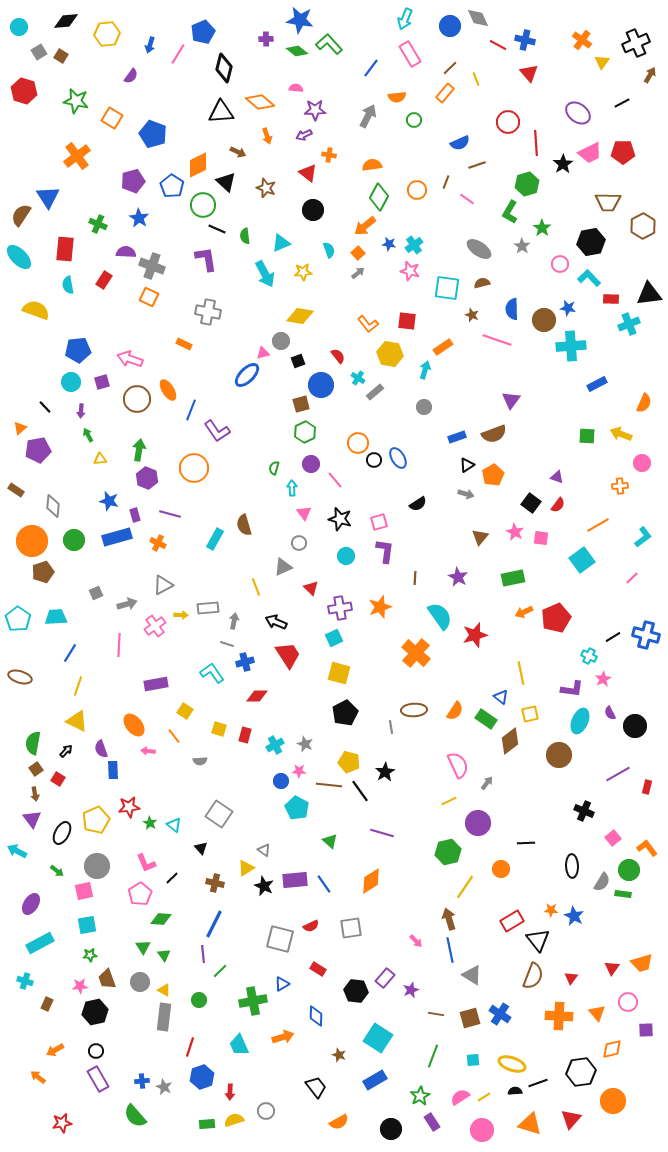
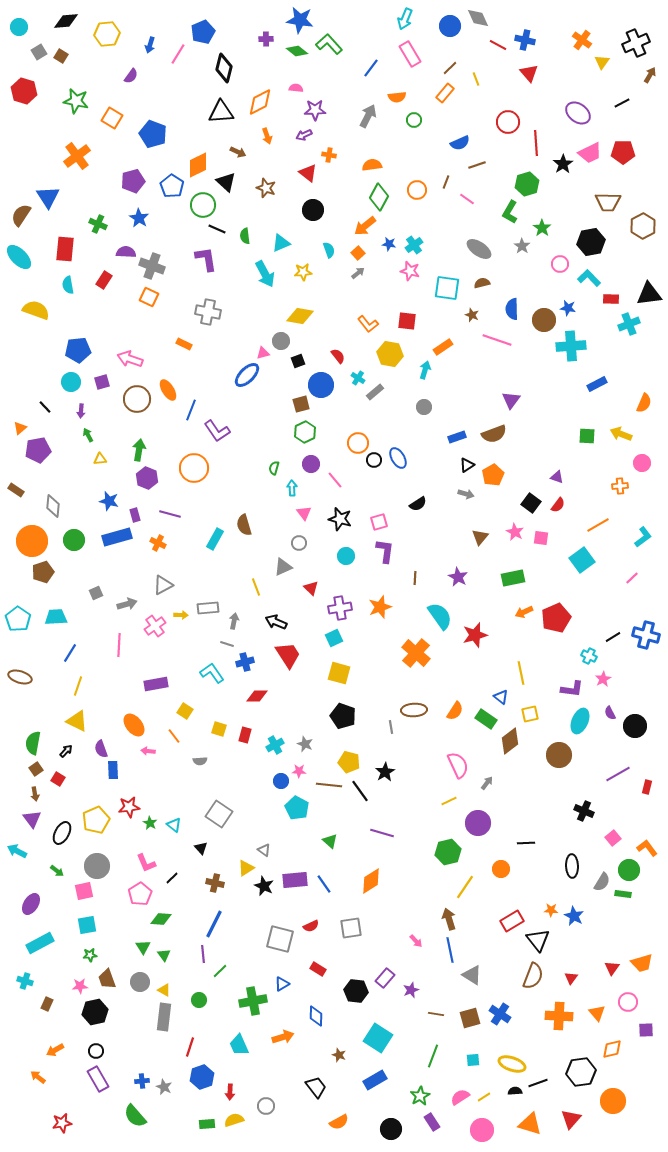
orange diamond at (260, 102): rotated 68 degrees counterclockwise
black pentagon at (345, 713): moved 2 px left, 3 px down; rotated 25 degrees counterclockwise
gray circle at (266, 1111): moved 5 px up
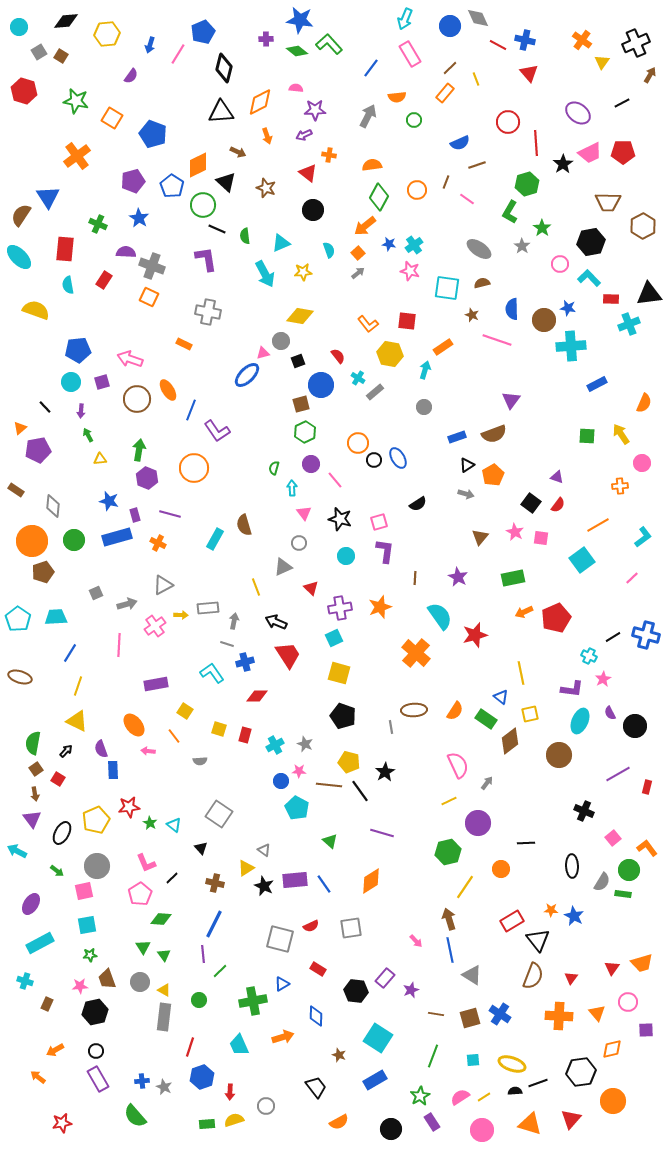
yellow arrow at (621, 434): rotated 35 degrees clockwise
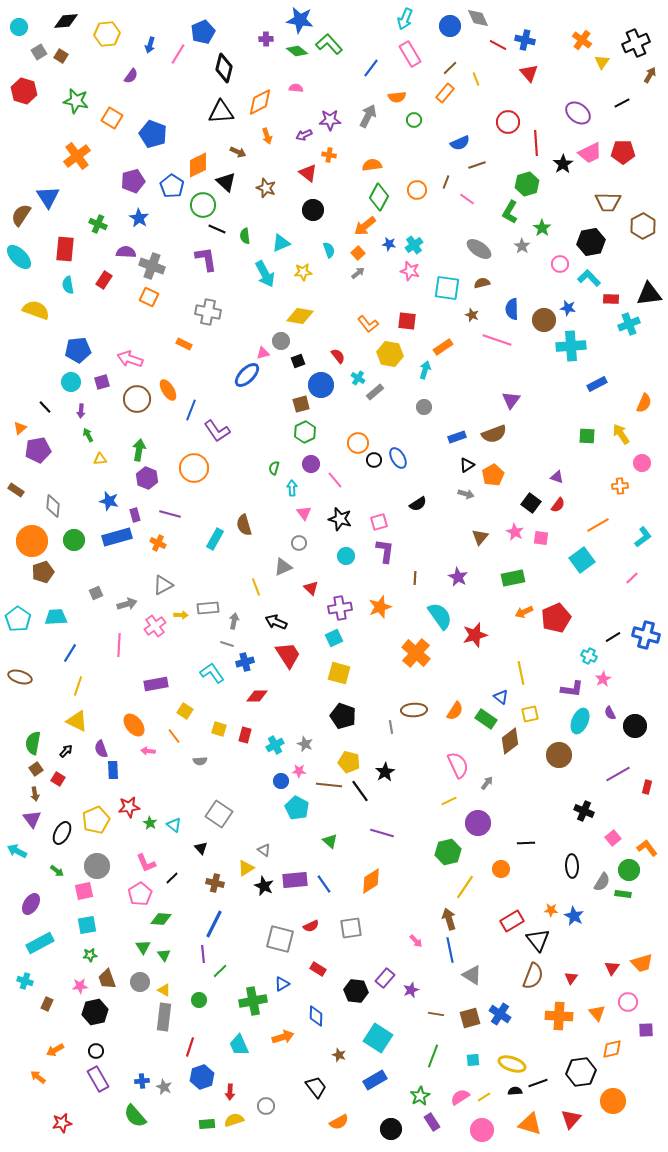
purple star at (315, 110): moved 15 px right, 10 px down
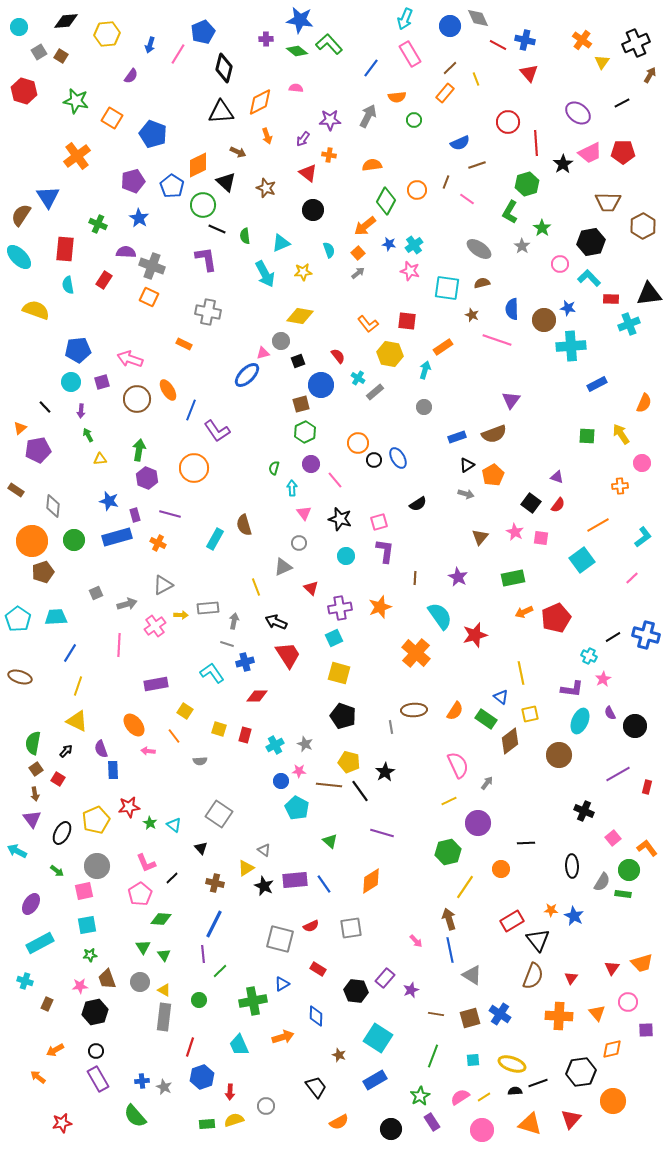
purple arrow at (304, 135): moved 1 px left, 4 px down; rotated 28 degrees counterclockwise
green diamond at (379, 197): moved 7 px right, 4 px down
